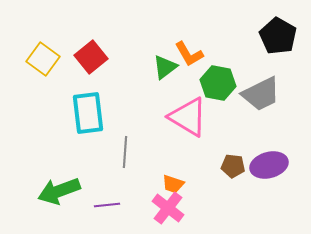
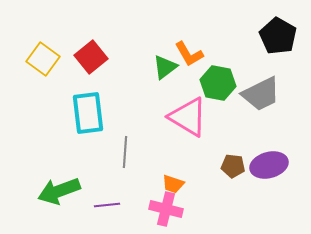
pink cross: moved 2 px left, 1 px down; rotated 24 degrees counterclockwise
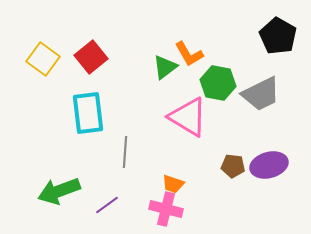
purple line: rotated 30 degrees counterclockwise
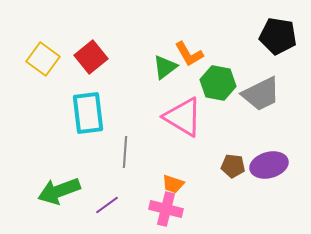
black pentagon: rotated 21 degrees counterclockwise
pink triangle: moved 5 px left
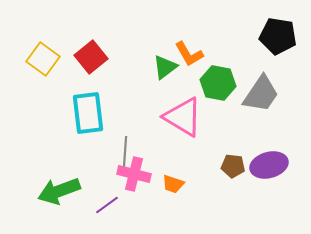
gray trapezoid: rotated 30 degrees counterclockwise
pink cross: moved 32 px left, 35 px up
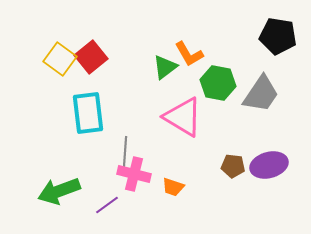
yellow square: moved 17 px right
orange trapezoid: moved 3 px down
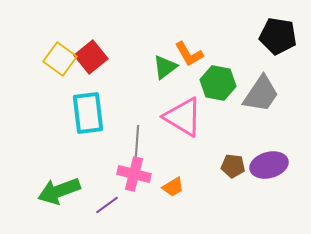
gray line: moved 12 px right, 11 px up
orange trapezoid: rotated 50 degrees counterclockwise
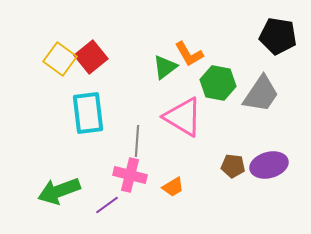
pink cross: moved 4 px left, 1 px down
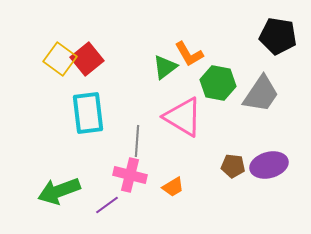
red square: moved 4 px left, 2 px down
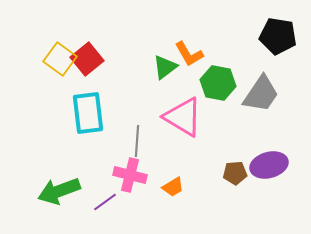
brown pentagon: moved 2 px right, 7 px down; rotated 10 degrees counterclockwise
purple line: moved 2 px left, 3 px up
